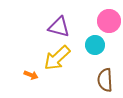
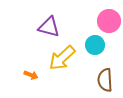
purple triangle: moved 10 px left
yellow arrow: moved 5 px right
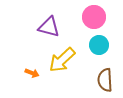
pink circle: moved 15 px left, 4 px up
cyan circle: moved 4 px right
yellow arrow: moved 2 px down
orange arrow: moved 1 px right, 2 px up
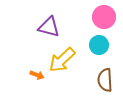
pink circle: moved 10 px right
orange arrow: moved 5 px right, 2 px down
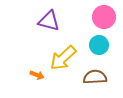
purple triangle: moved 6 px up
yellow arrow: moved 1 px right, 2 px up
brown semicircle: moved 10 px left, 3 px up; rotated 90 degrees clockwise
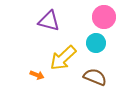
cyan circle: moved 3 px left, 2 px up
brown semicircle: rotated 25 degrees clockwise
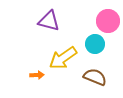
pink circle: moved 4 px right, 4 px down
cyan circle: moved 1 px left, 1 px down
yellow arrow: rotated 8 degrees clockwise
orange arrow: rotated 24 degrees counterclockwise
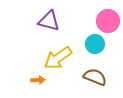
yellow arrow: moved 5 px left
orange arrow: moved 1 px right, 5 px down
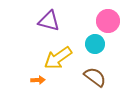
brown semicircle: rotated 15 degrees clockwise
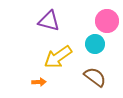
pink circle: moved 1 px left
yellow arrow: moved 1 px up
orange arrow: moved 1 px right, 2 px down
